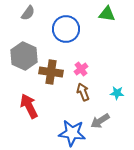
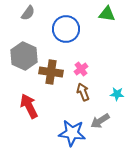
cyan star: moved 1 px down
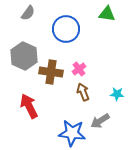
pink cross: moved 2 px left
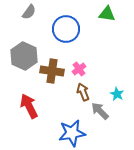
gray semicircle: moved 1 px right, 1 px up
brown cross: moved 1 px right, 1 px up
cyan star: rotated 24 degrees clockwise
gray arrow: moved 10 px up; rotated 78 degrees clockwise
blue star: rotated 16 degrees counterclockwise
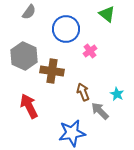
green triangle: rotated 30 degrees clockwise
pink cross: moved 11 px right, 18 px up
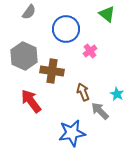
red arrow: moved 2 px right, 5 px up; rotated 10 degrees counterclockwise
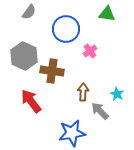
green triangle: rotated 30 degrees counterclockwise
brown arrow: rotated 24 degrees clockwise
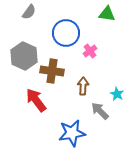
blue circle: moved 4 px down
brown arrow: moved 6 px up
red arrow: moved 5 px right, 1 px up
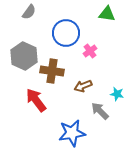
brown arrow: rotated 114 degrees counterclockwise
cyan star: rotated 16 degrees counterclockwise
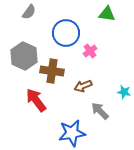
cyan star: moved 7 px right, 2 px up
